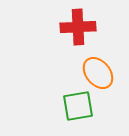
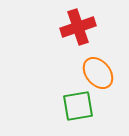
red cross: rotated 16 degrees counterclockwise
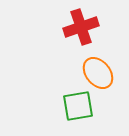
red cross: moved 3 px right
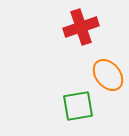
orange ellipse: moved 10 px right, 2 px down
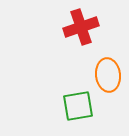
orange ellipse: rotated 32 degrees clockwise
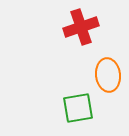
green square: moved 2 px down
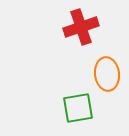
orange ellipse: moved 1 px left, 1 px up
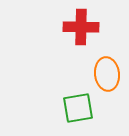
red cross: rotated 20 degrees clockwise
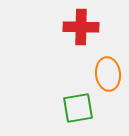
orange ellipse: moved 1 px right
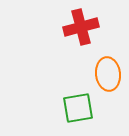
red cross: rotated 16 degrees counterclockwise
